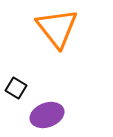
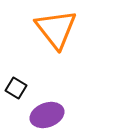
orange triangle: moved 1 px left, 1 px down
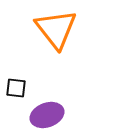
black square: rotated 25 degrees counterclockwise
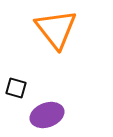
black square: rotated 10 degrees clockwise
